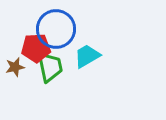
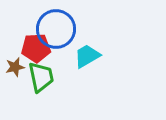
green trapezoid: moved 9 px left, 10 px down
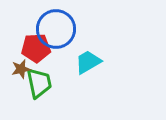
cyan trapezoid: moved 1 px right, 6 px down
brown star: moved 6 px right, 2 px down
green trapezoid: moved 2 px left, 6 px down
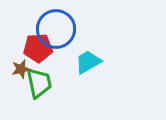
red pentagon: moved 2 px right
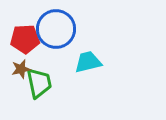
red pentagon: moved 13 px left, 9 px up
cyan trapezoid: rotated 16 degrees clockwise
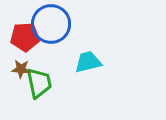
blue circle: moved 5 px left, 5 px up
red pentagon: moved 2 px up
brown star: rotated 18 degrees clockwise
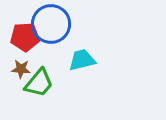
cyan trapezoid: moved 6 px left, 2 px up
green trapezoid: rotated 52 degrees clockwise
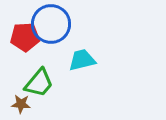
brown star: moved 35 px down
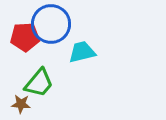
cyan trapezoid: moved 8 px up
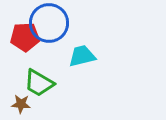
blue circle: moved 2 px left, 1 px up
cyan trapezoid: moved 4 px down
green trapezoid: rotated 80 degrees clockwise
